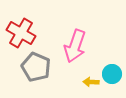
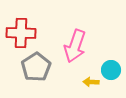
red cross: rotated 28 degrees counterclockwise
gray pentagon: rotated 16 degrees clockwise
cyan circle: moved 1 px left, 4 px up
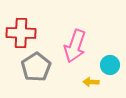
cyan circle: moved 1 px left, 5 px up
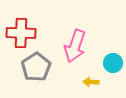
cyan circle: moved 3 px right, 2 px up
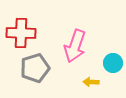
gray pentagon: moved 1 px left, 1 px down; rotated 16 degrees clockwise
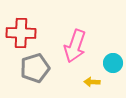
yellow arrow: moved 1 px right
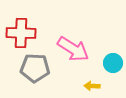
pink arrow: moved 2 px left, 3 px down; rotated 76 degrees counterclockwise
gray pentagon: rotated 20 degrees clockwise
yellow arrow: moved 4 px down
